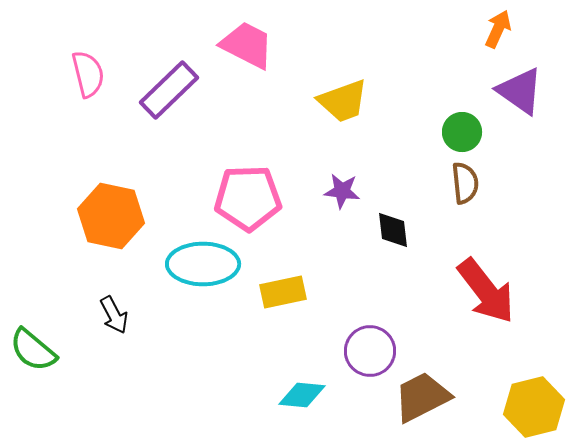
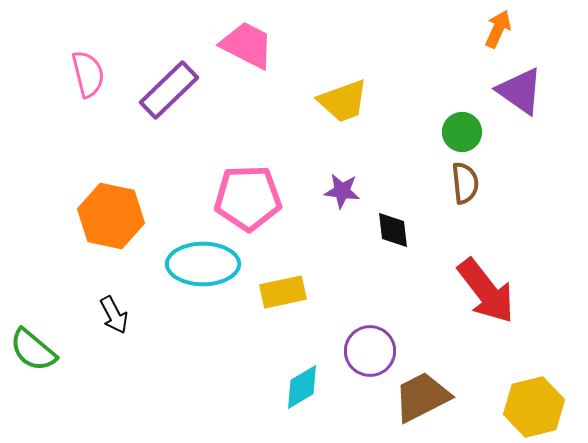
cyan diamond: moved 8 px up; rotated 36 degrees counterclockwise
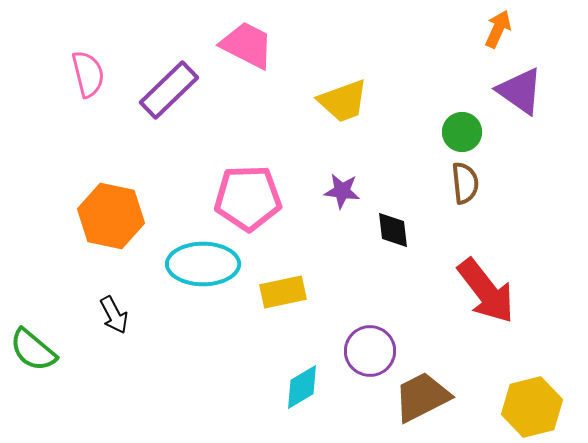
yellow hexagon: moved 2 px left
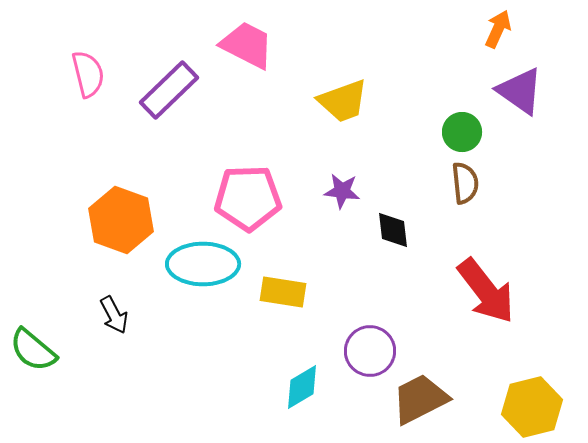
orange hexagon: moved 10 px right, 4 px down; rotated 8 degrees clockwise
yellow rectangle: rotated 21 degrees clockwise
brown trapezoid: moved 2 px left, 2 px down
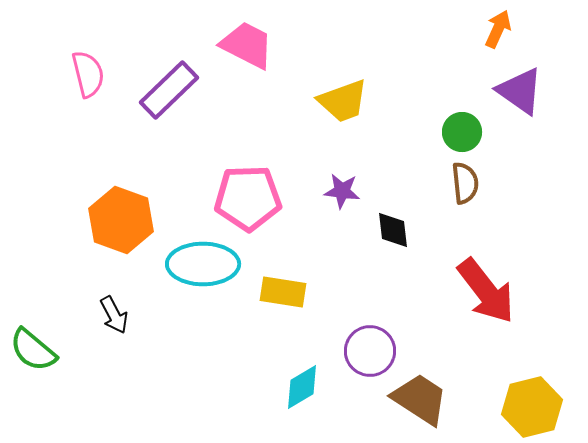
brown trapezoid: rotated 60 degrees clockwise
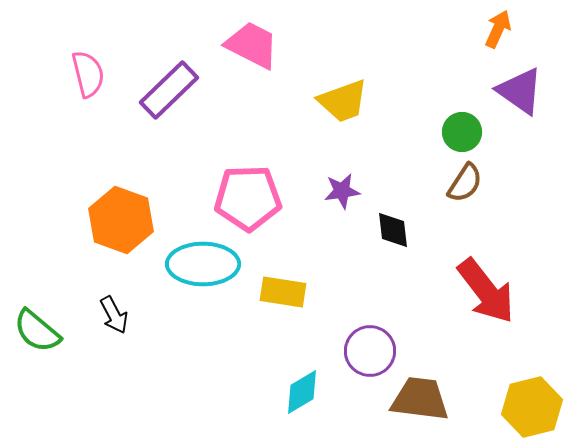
pink trapezoid: moved 5 px right
brown semicircle: rotated 39 degrees clockwise
purple star: rotated 15 degrees counterclockwise
green semicircle: moved 4 px right, 19 px up
cyan diamond: moved 5 px down
brown trapezoid: rotated 26 degrees counterclockwise
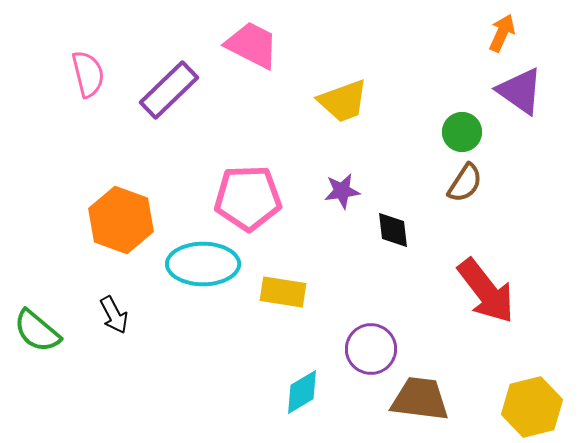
orange arrow: moved 4 px right, 4 px down
purple circle: moved 1 px right, 2 px up
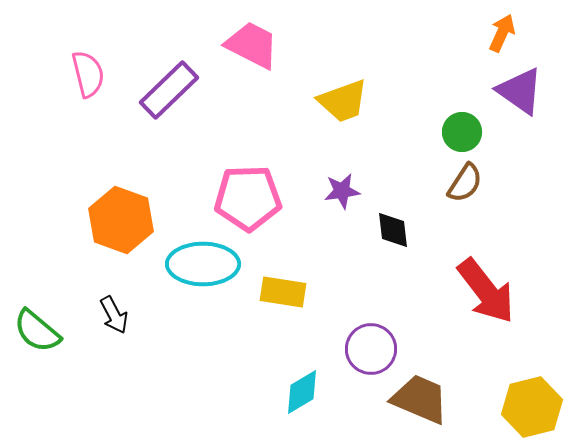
brown trapezoid: rotated 16 degrees clockwise
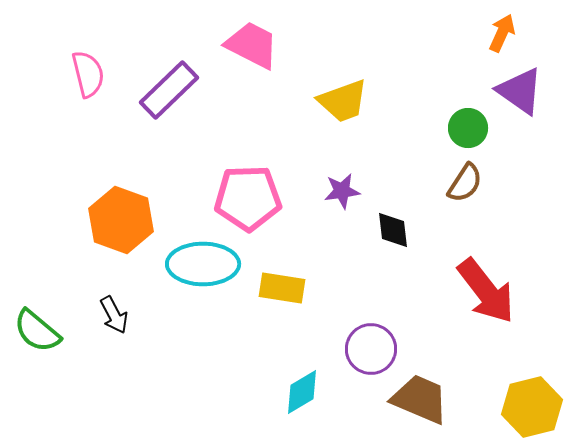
green circle: moved 6 px right, 4 px up
yellow rectangle: moved 1 px left, 4 px up
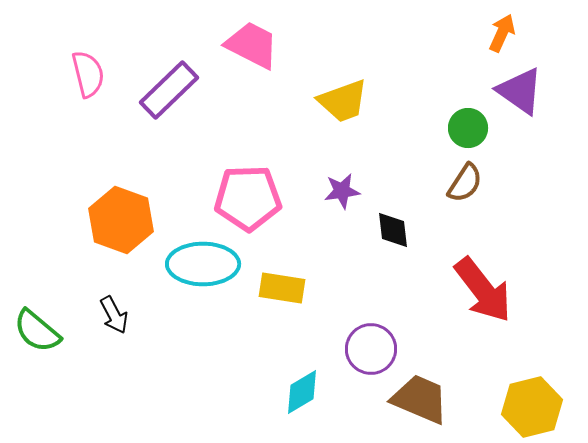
red arrow: moved 3 px left, 1 px up
